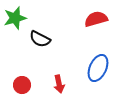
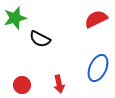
red semicircle: rotated 10 degrees counterclockwise
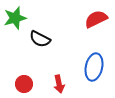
blue ellipse: moved 4 px left, 1 px up; rotated 12 degrees counterclockwise
red circle: moved 2 px right, 1 px up
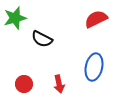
black semicircle: moved 2 px right
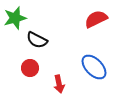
black semicircle: moved 5 px left, 1 px down
blue ellipse: rotated 56 degrees counterclockwise
red circle: moved 6 px right, 16 px up
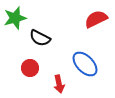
black semicircle: moved 3 px right, 2 px up
blue ellipse: moved 9 px left, 3 px up
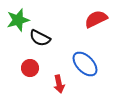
green star: moved 3 px right, 2 px down
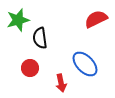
black semicircle: rotated 55 degrees clockwise
red arrow: moved 2 px right, 1 px up
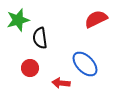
red arrow: rotated 108 degrees clockwise
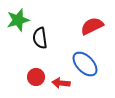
red semicircle: moved 4 px left, 7 px down
red circle: moved 6 px right, 9 px down
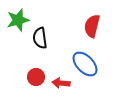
red semicircle: rotated 50 degrees counterclockwise
